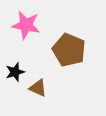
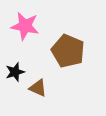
pink star: moved 1 px left, 1 px down
brown pentagon: moved 1 px left, 1 px down
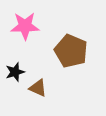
pink star: rotated 12 degrees counterclockwise
brown pentagon: moved 3 px right
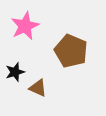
pink star: rotated 24 degrees counterclockwise
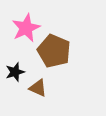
pink star: moved 1 px right, 2 px down
brown pentagon: moved 17 px left
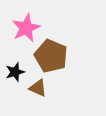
brown pentagon: moved 3 px left, 5 px down
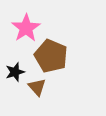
pink star: rotated 8 degrees counterclockwise
brown triangle: moved 1 px left, 1 px up; rotated 24 degrees clockwise
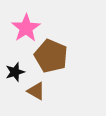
brown triangle: moved 1 px left, 4 px down; rotated 18 degrees counterclockwise
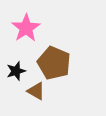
brown pentagon: moved 3 px right, 7 px down
black star: moved 1 px right, 1 px up
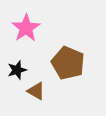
brown pentagon: moved 14 px right
black star: moved 1 px right, 1 px up
